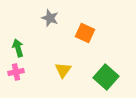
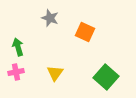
orange square: moved 1 px up
green arrow: moved 1 px up
yellow triangle: moved 8 px left, 3 px down
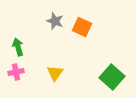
gray star: moved 5 px right, 3 px down
orange square: moved 3 px left, 5 px up
green square: moved 6 px right
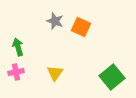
orange square: moved 1 px left
green square: rotated 10 degrees clockwise
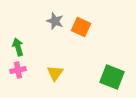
pink cross: moved 2 px right, 2 px up
green square: rotated 30 degrees counterclockwise
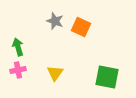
green square: moved 5 px left; rotated 10 degrees counterclockwise
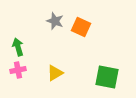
yellow triangle: rotated 24 degrees clockwise
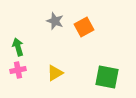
orange square: moved 3 px right; rotated 36 degrees clockwise
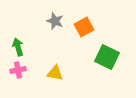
yellow triangle: rotated 42 degrees clockwise
green square: moved 20 px up; rotated 15 degrees clockwise
